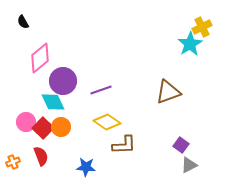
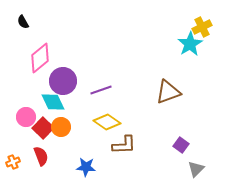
pink circle: moved 5 px up
gray triangle: moved 7 px right, 4 px down; rotated 18 degrees counterclockwise
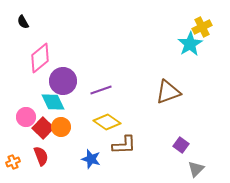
blue star: moved 5 px right, 8 px up; rotated 12 degrees clockwise
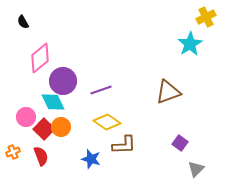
yellow cross: moved 4 px right, 10 px up
red square: moved 1 px right, 1 px down
purple square: moved 1 px left, 2 px up
orange cross: moved 10 px up
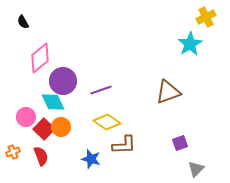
purple square: rotated 35 degrees clockwise
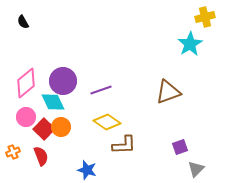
yellow cross: moved 1 px left; rotated 12 degrees clockwise
pink diamond: moved 14 px left, 25 px down
purple square: moved 4 px down
blue star: moved 4 px left, 11 px down
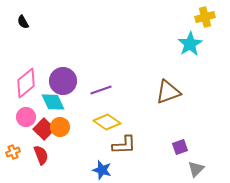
orange circle: moved 1 px left
red semicircle: moved 1 px up
blue star: moved 15 px right
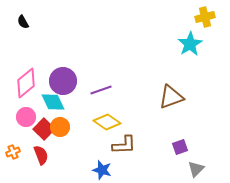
brown triangle: moved 3 px right, 5 px down
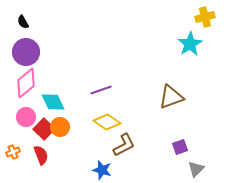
purple circle: moved 37 px left, 29 px up
brown L-shape: rotated 25 degrees counterclockwise
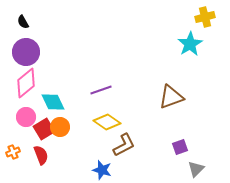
red square: rotated 15 degrees clockwise
